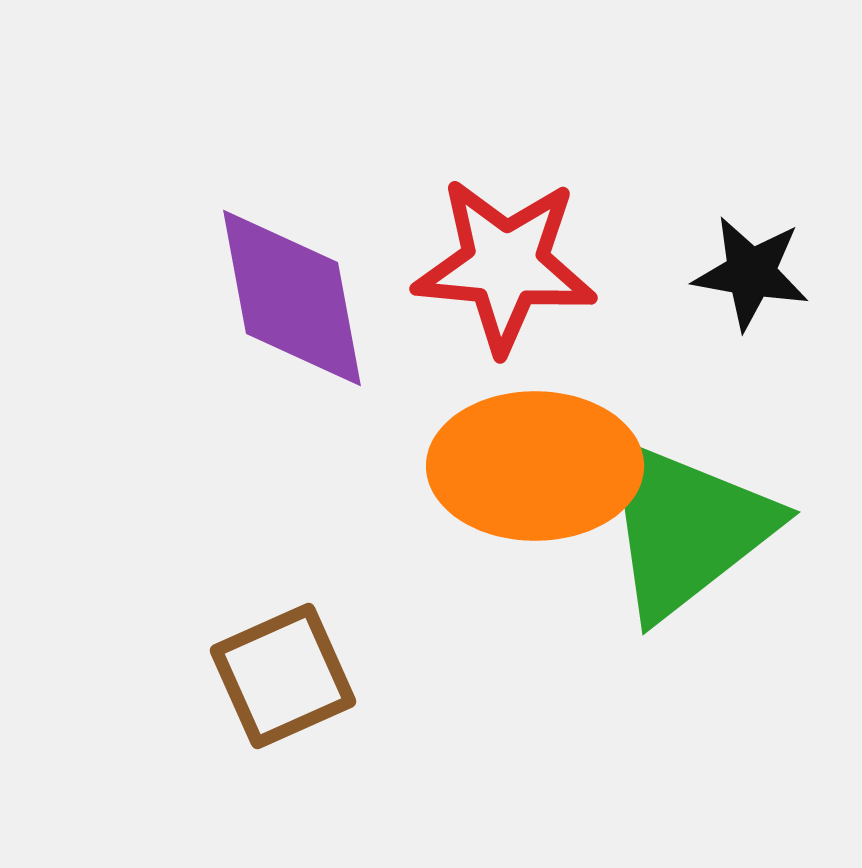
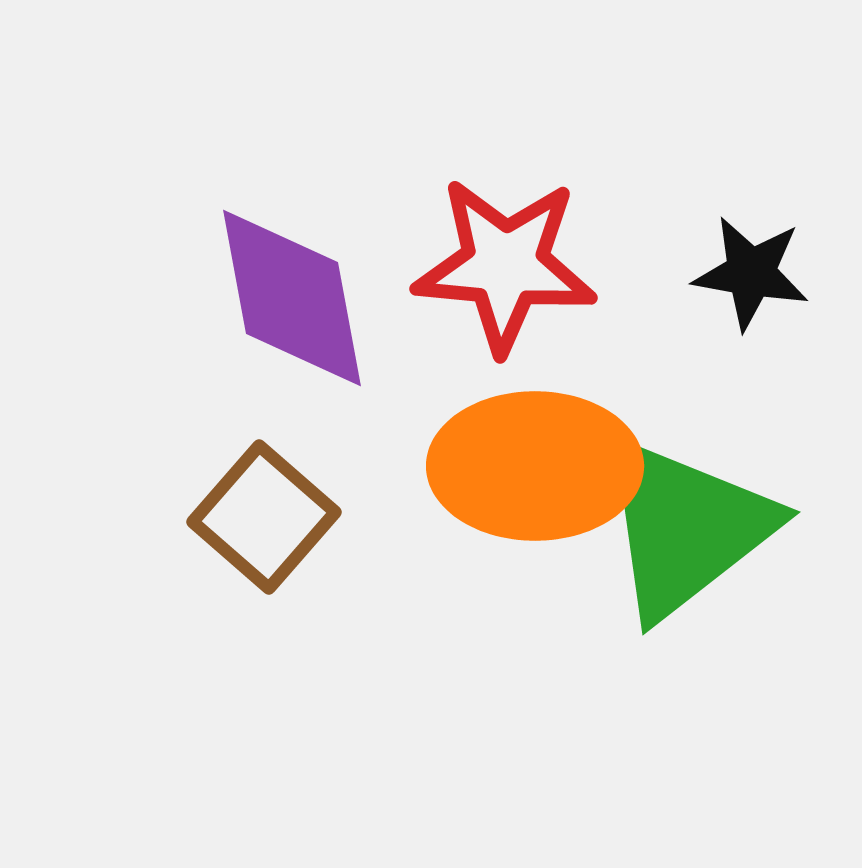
brown square: moved 19 px left, 159 px up; rotated 25 degrees counterclockwise
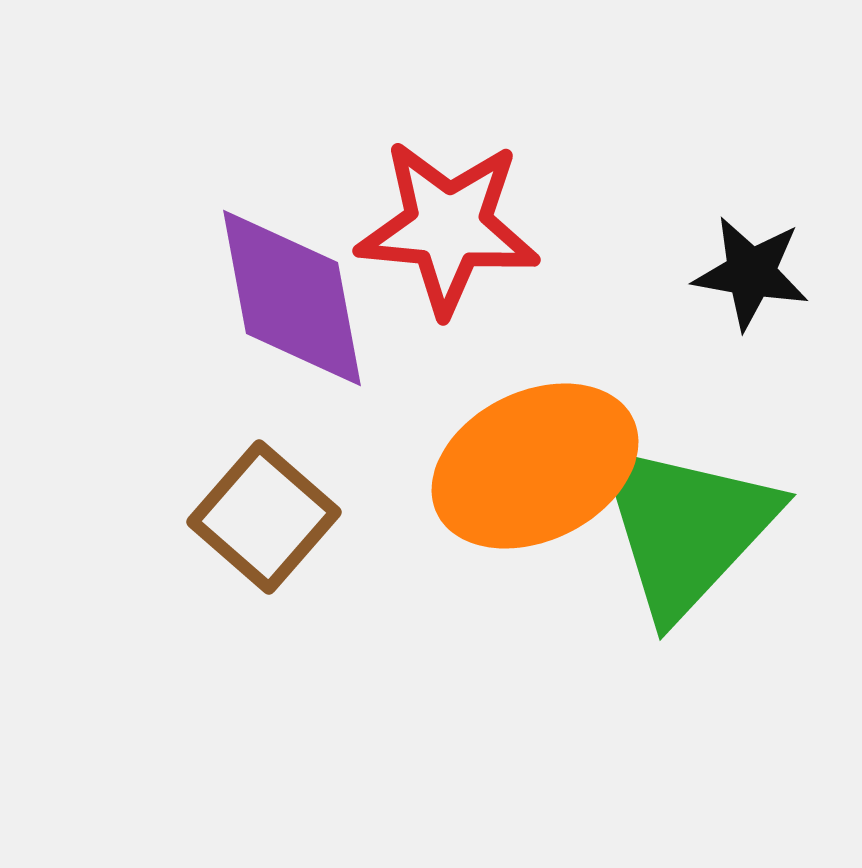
red star: moved 57 px left, 38 px up
orange ellipse: rotated 26 degrees counterclockwise
green triangle: rotated 9 degrees counterclockwise
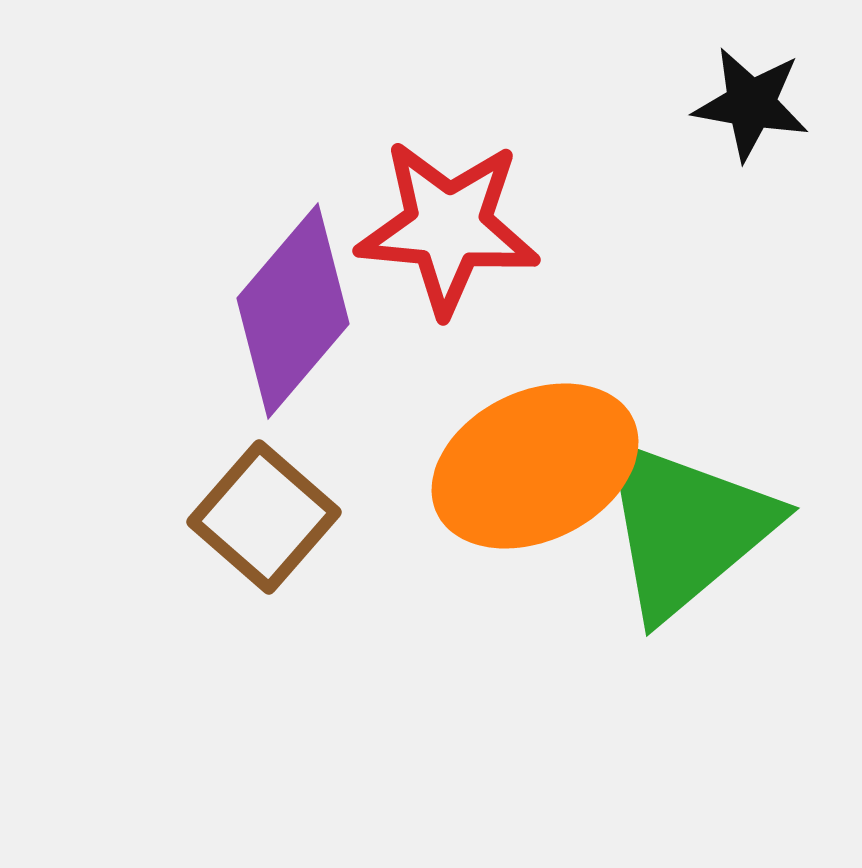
black star: moved 169 px up
purple diamond: moved 1 px right, 13 px down; rotated 51 degrees clockwise
green triangle: rotated 7 degrees clockwise
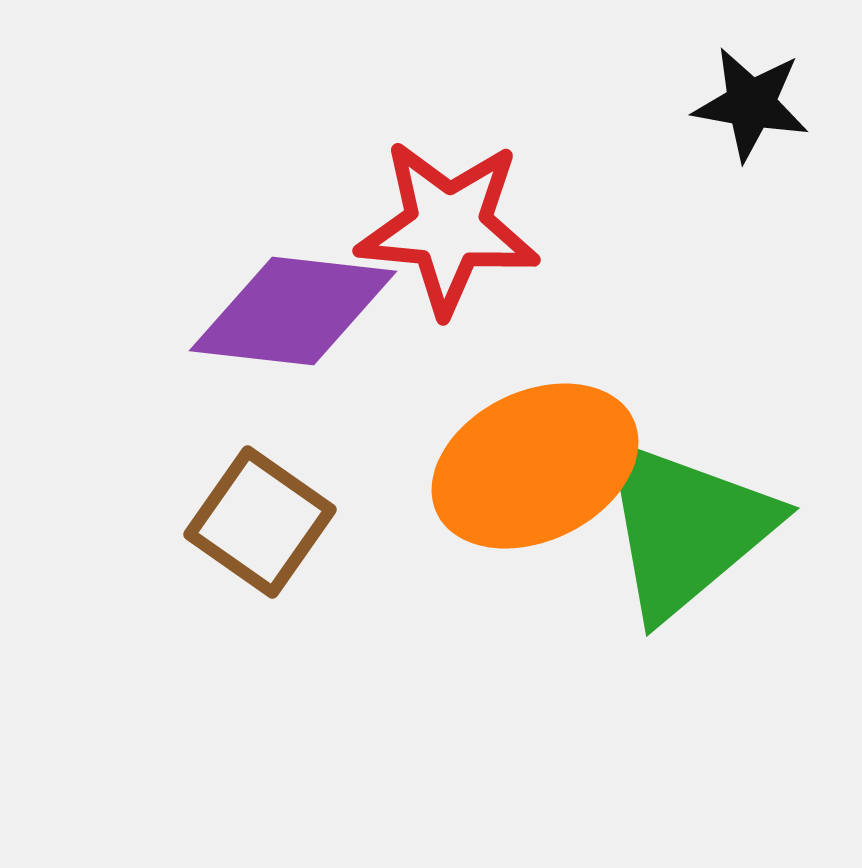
purple diamond: rotated 56 degrees clockwise
brown square: moved 4 px left, 5 px down; rotated 6 degrees counterclockwise
